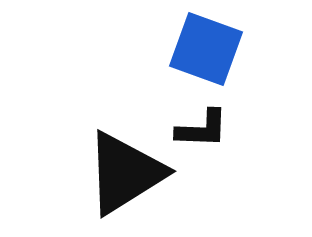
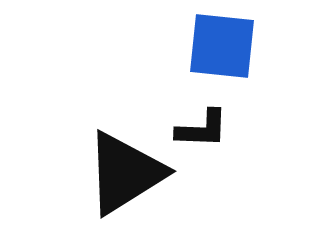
blue square: moved 16 px right, 3 px up; rotated 14 degrees counterclockwise
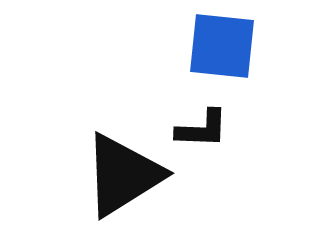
black triangle: moved 2 px left, 2 px down
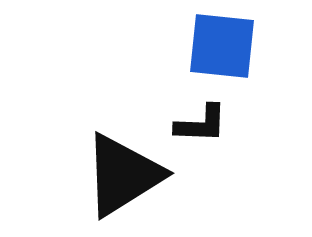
black L-shape: moved 1 px left, 5 px up
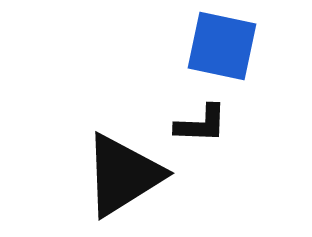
blue square: rotated 6 degrees clockwise
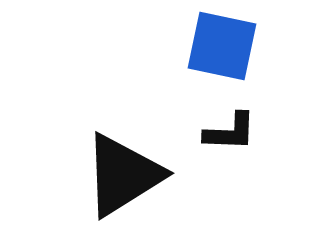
black L-shape: moved 29 px right, 8 px down
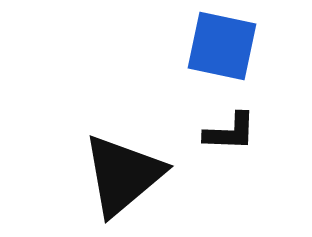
black triangle: rotated 8 degrees counterclockwise
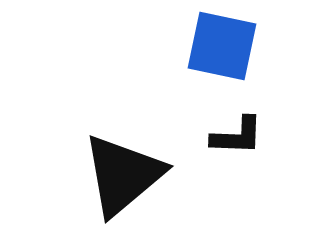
black L-shape: moved 7 px right, 4 px down
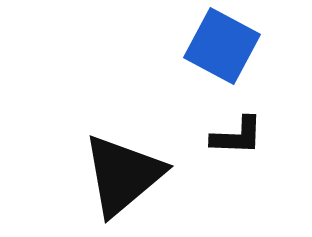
blue square: rotated 16 degrees clockwise
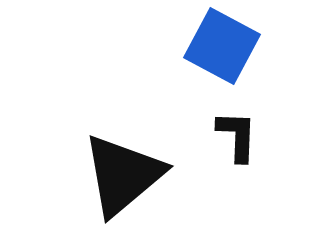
black L-shape: rotated 90 degrees counterclockwise
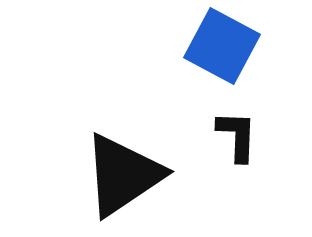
black triangle: rotated 6 degrees clockwise
